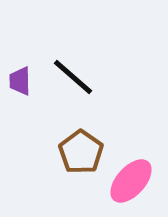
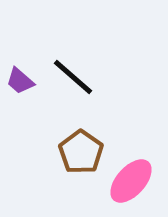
purple trapezoid: rotated 48 degrees counterclockwise
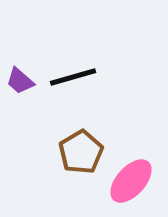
black line: rotated 57 degrees counterclockwise
brown pentagon: rotated 6 degrees clockwise
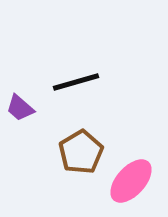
black line: moved 3 px right, 5 px down
purple trapezoid: moved 27 px down
